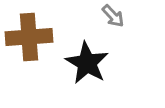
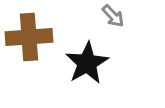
black star: rotated 12 degrees clockwise
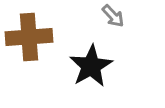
black star: moved 4 px right, 3 px down
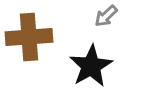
gray arrow: moved 7 px left; rotated 90 degrees clockwise
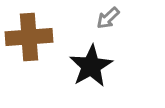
gray arrow: moved 2 px right, 2 px down
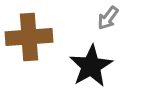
gray arrow: rotated 10 degrees counterclockwise
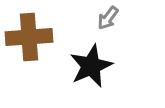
black star: rotated 6 degrees clockwise
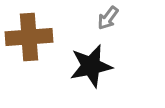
black star: rotated 12 degrees clockwise
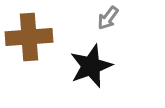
black star: rotated 9 degrees counterclockwise
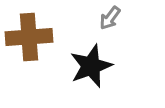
gray arrow: moved 2 px right
